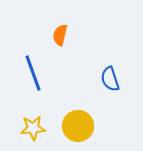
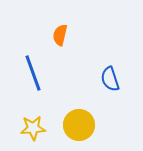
yellow circle: moved 1 px right, 1 px up
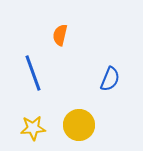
blue semicircle: rotated 140 degrees counterclockwise
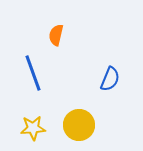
orange semicircle: moved 4 px left
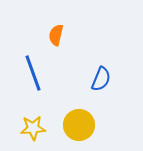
blue semicircle: moved 9 px left
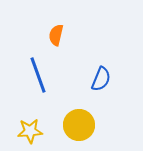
blue line: moved 5 px right, 2 px down
yellow star: moved 3 px left, 3 px down
